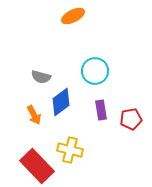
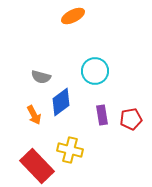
purple rectangle: moved 1 px right, 5 px down
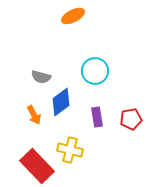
purple rectangle: moved 5 px left, 2 px down
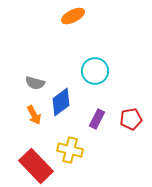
gray semicircle: moved 6 px left, 6 px down
purple rectangle: moved 2 px down; rotated 36 degrees clockwise
red rectangle: moved 1 px left
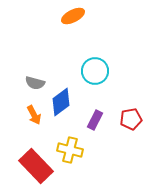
purple rectangle: moved 2 px left, 1 px down
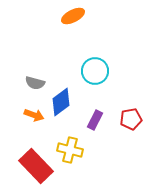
orange arrow: rotated 42 degrees counterclockwise
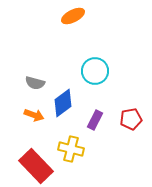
blue diamond: moved 2 px right, 1 px down
yellow cross: moved 1 px right, 1 px up
